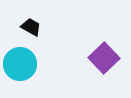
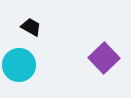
cyan circle: moved 1 px left, 1 px down
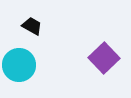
black trapezoid: moved 1 px right, 1 px up
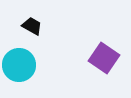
purple square: rotated 12 degrees counterclockwise
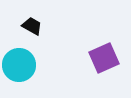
purple square: rotated 32 degrees clockwise
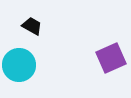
purple square: moved 7 px right
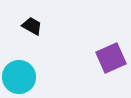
cyan circle: moved 12 px down
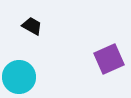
purple square: moved 2 px left, 1 px down
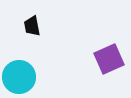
black trapezoid: rotated 130 degrees counterclockwise
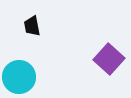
purple square: rotated 24 degrees counterclockwise
